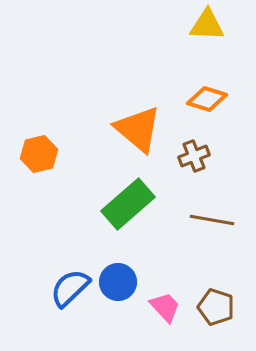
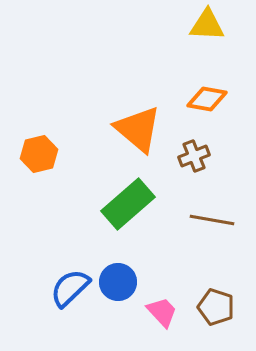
orange diamond: rotated 6 degrees counterclockwise
pink trapezoid: moved 3 px left, 5 px down
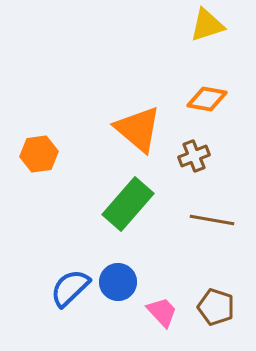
yellow triangle: rotated 21 degrees counterclockwise
orange hexagon: rotated 6 degrees clockwise
green rectangle: rotated 8 degrees counterclockwise
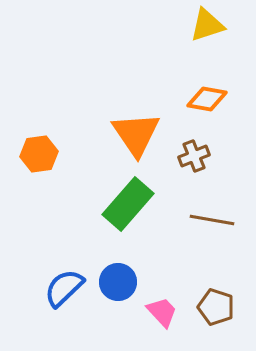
orange triangle: moved 2 px left, 5 px down; rotated 16 degrees clockwise
blue semicircle: moved 6 px left
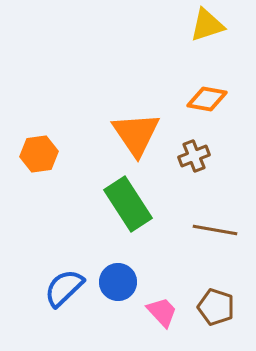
green rectangle: rotated 74 degrees counterclockwise
brown line: moved 3 px right, 10 px down
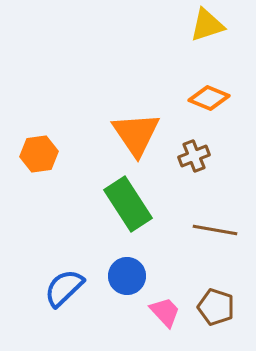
orange diamond: moved 2 px right, 1 px up; rotated 12 degrees clockwise
blue circle: moved 9 px right, 6 px up
pink trapezoid: moved 3 px right
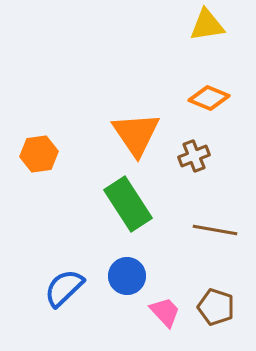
yellow triangle: rotated 9 degrees clockwise
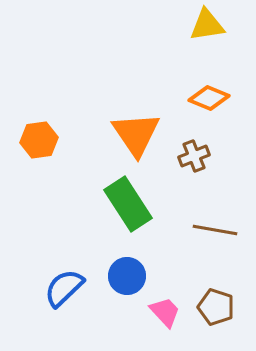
orange hexagon: moved 14 px up
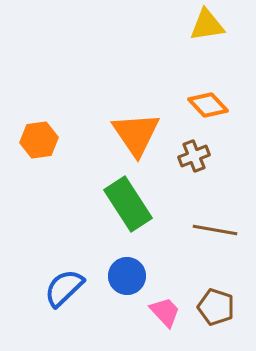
orange diamond: moved 1 px left, 7 px down; rotated 24 degrees clockwise
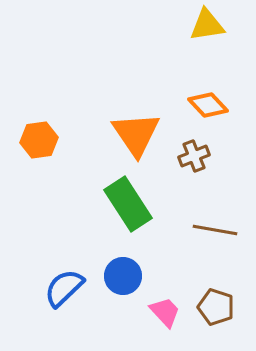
blue circle: moved 4 px left
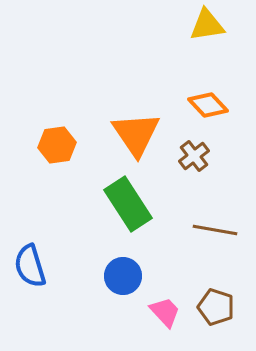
orange hexagon: moved 18 px right, 5 px down
brown cross: rotated 16 degrees counterclockwise
blue semicircle: moved 34 px left, 22 px up; rotated 63 degrees counterclockwise
